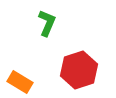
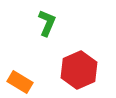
red hexagon: rotated 6 degrees counterclockwise
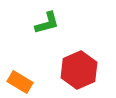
green L-shape: rotated 52 degrees clockwise
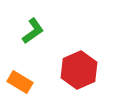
green L-shape: moved 14 px left, 8 px down; rotated 20 degrees counterclockwise
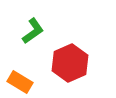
red hexagon: moved 9 px left, 7 px up
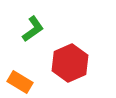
green L-shape: moved 2 px up
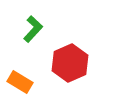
green L-shape: rotated 12 degrees counterclockwise
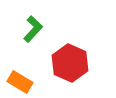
red hexagon: rotated 12 degrees counterclockwise
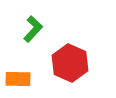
orange rectangle: moved 2 px left, 3 px up; rotated 30 degrees counterclockwise
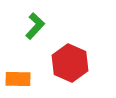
green L-shape: moved 2 px right, 3 px up
